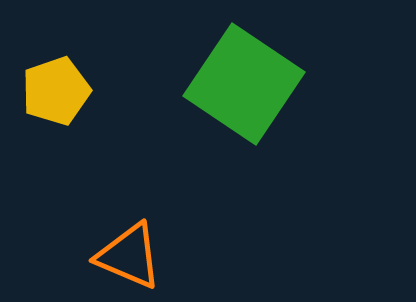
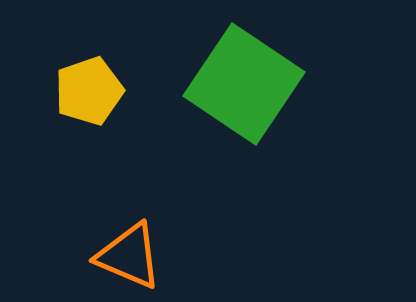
yellow pentagon: moved 33 px right
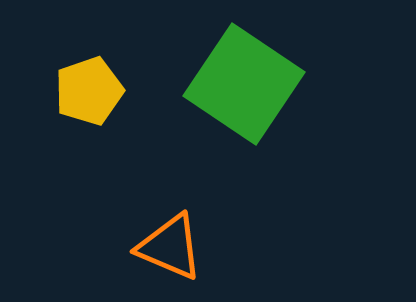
orange triangle: moved 41 px right, 9 px up
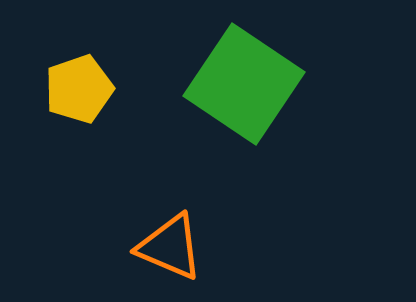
yellow pentagon: moved 10 px left, 2 px up
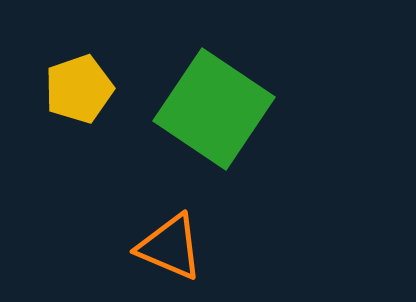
green square: moved 30 px left, 25 px down
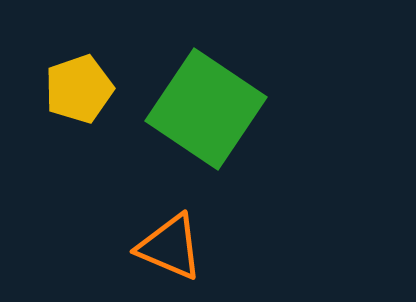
green square: moved 8 px left
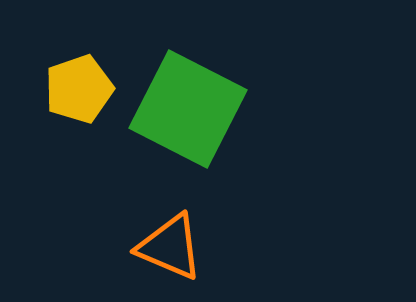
green square: moved 18 px left; rotated 7 degrees counterclockwise
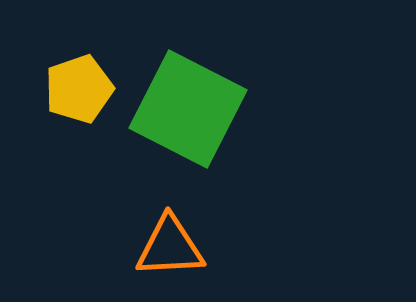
orange triangle: rotated 26 degrees counterclockwise
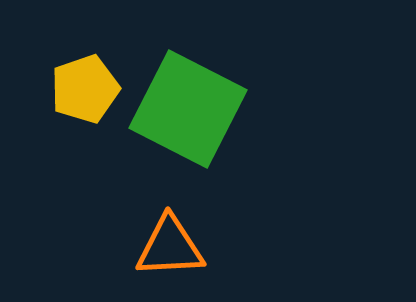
yellow pentagon: moved 6 px right
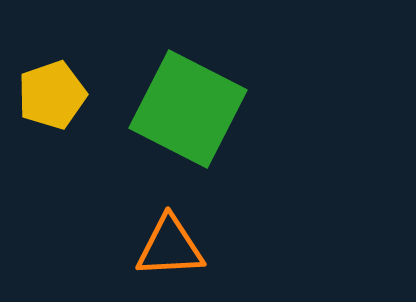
yellow pentagon: moved 33 px left, 6 px down
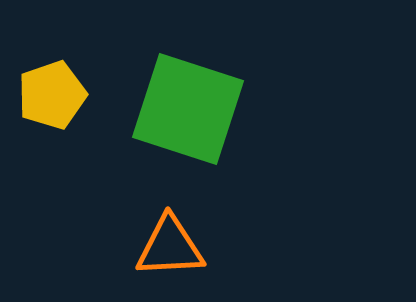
green square: rotated 9 degrees counterclockwise
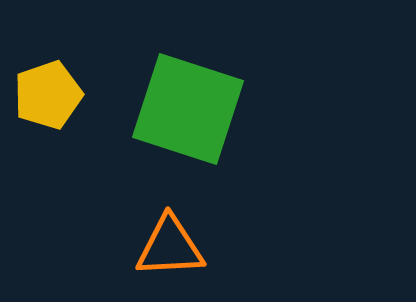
yellow pentagon: moved 4 px left
